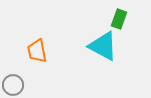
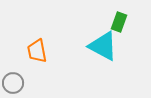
green rectangle: moved 3 px down
gray circle: moved 2 px up
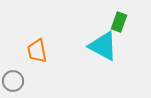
gray circle: moved 2 px up
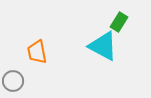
green rectangle: rotated 12 degrees clockwise
orange trapezoid: moved 1 px down
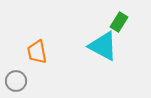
gray circle: moved 3 px right
